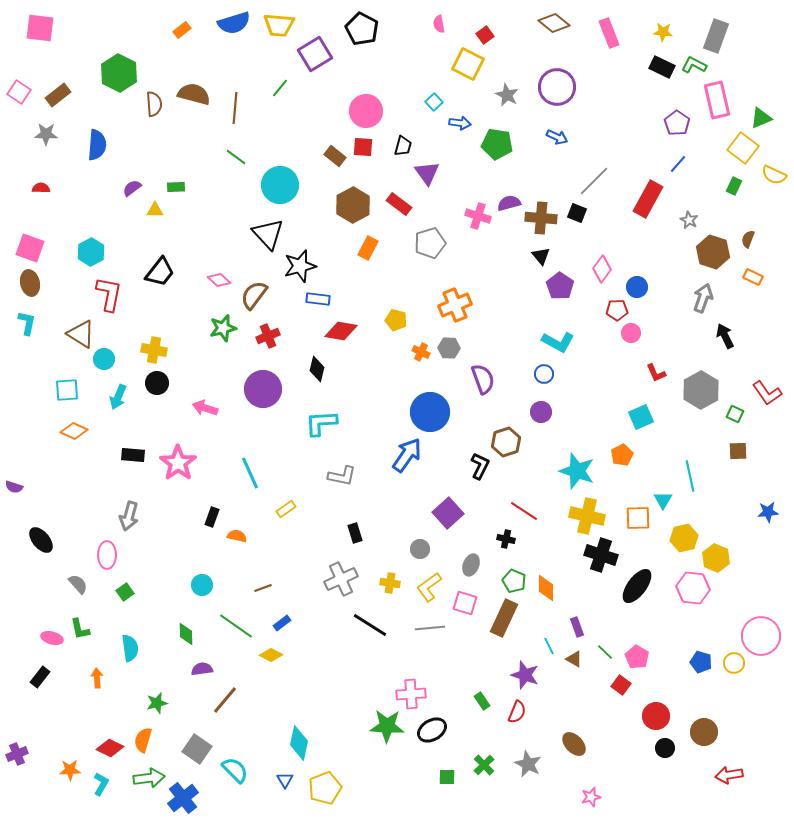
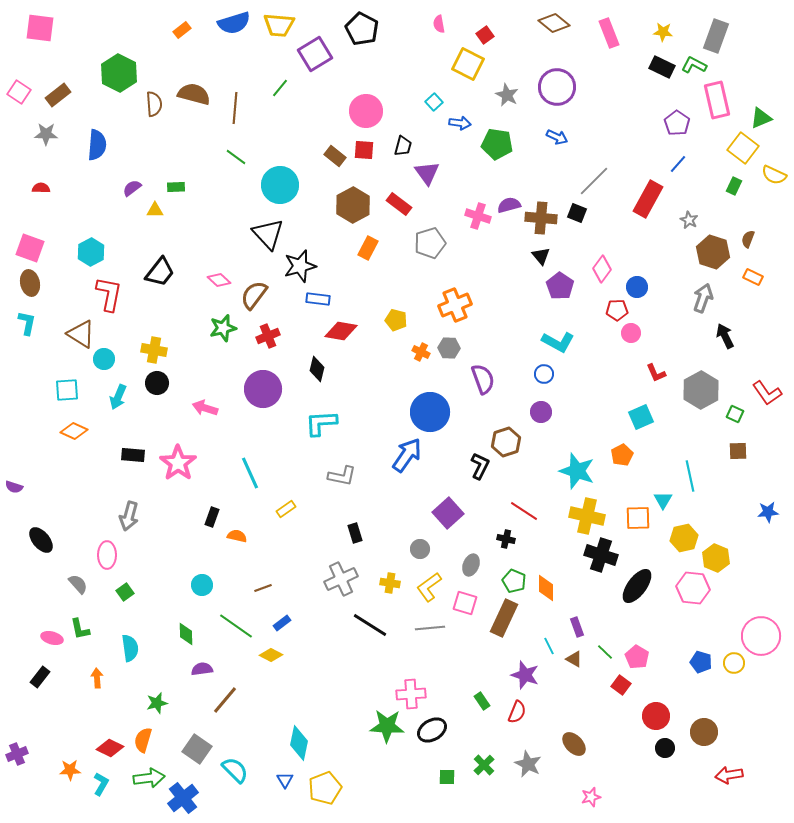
red square at (363, 147): moved 1 px right, 3 px down
purple semicircle at (509, 203): moved 2 px down
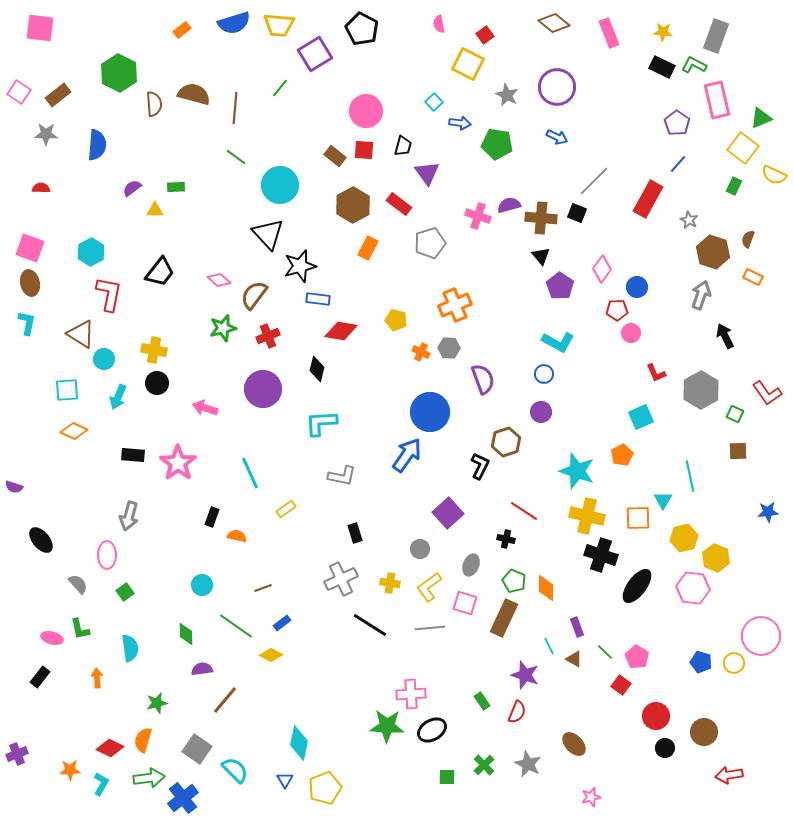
gray arrow at (703, 298): moved 2 px left, 3 px up
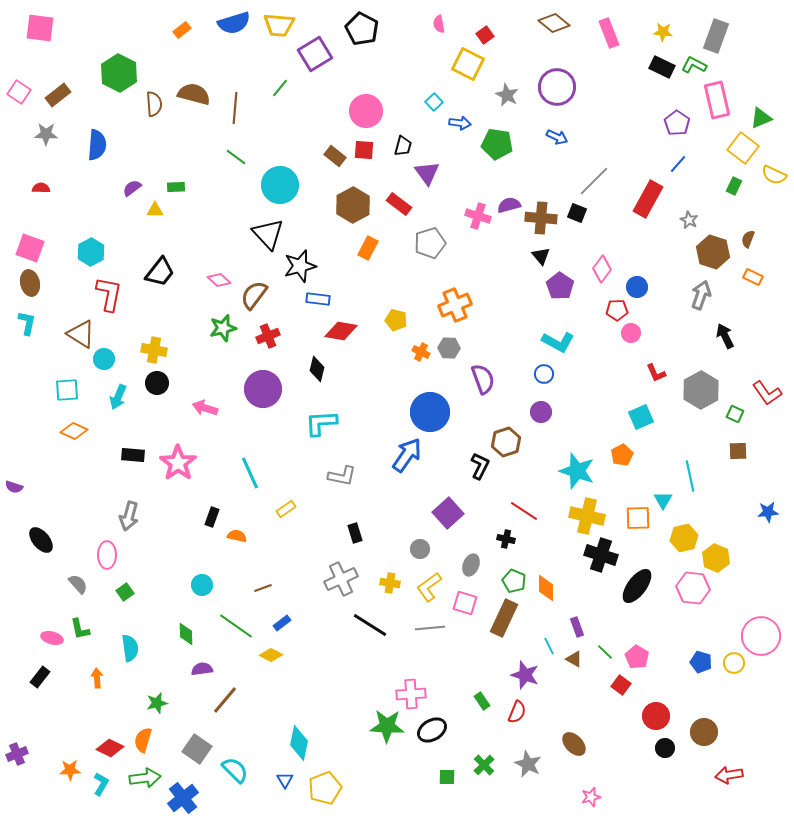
green arrow at (149, 778): moved 4 px left
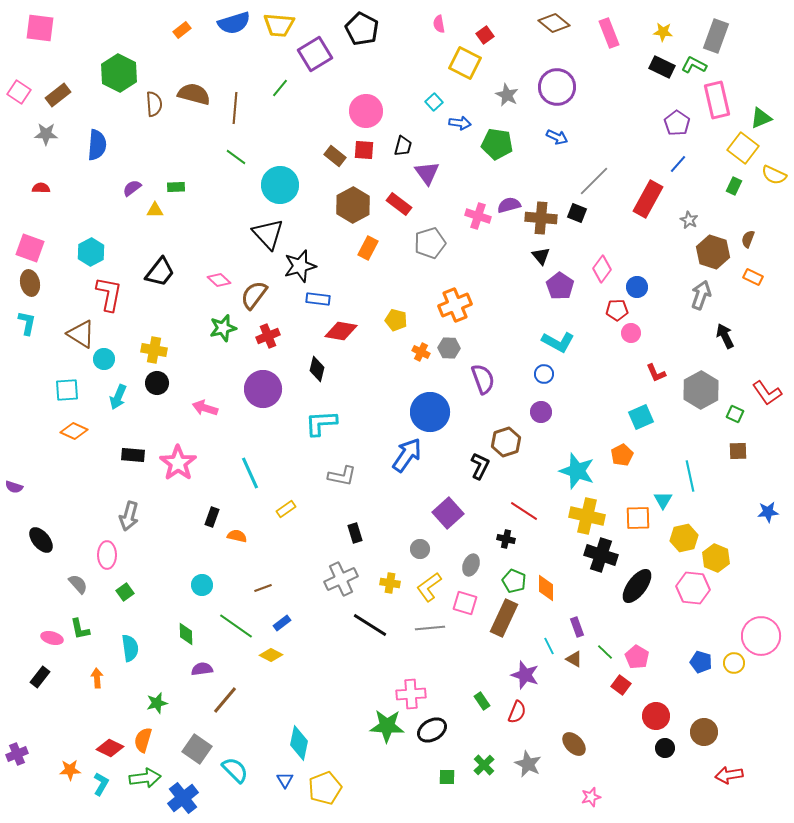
yellow square at (468, 64): moved 3 px left, 1 px up
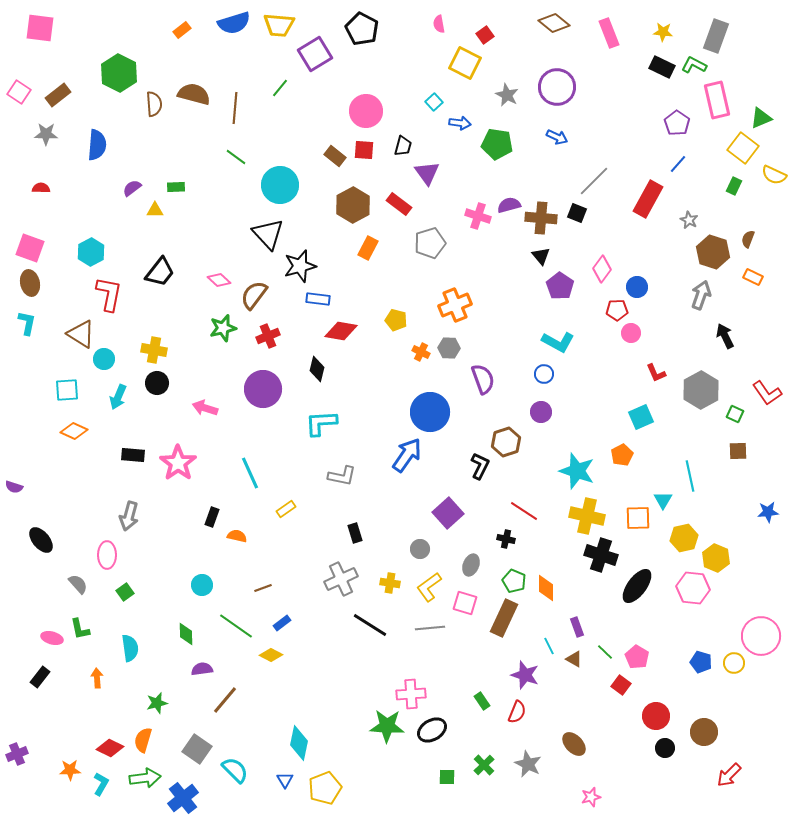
red arrow at (729, 775): rotated 36 degrees counterclockwise
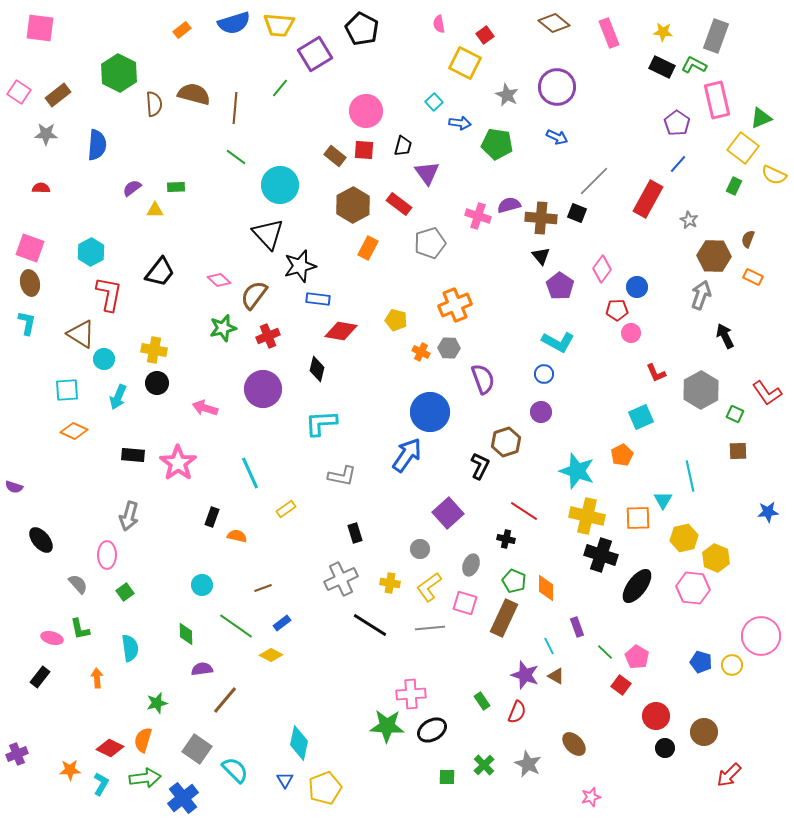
brown hexagon at (713, 252): moved 1 px right, 4 px down; rotated 16 degrees counterclockwise
brown triangle at (574, 659): moved 18 px left, 17 px down
yellow circle at (734, 663): moved 2 px left, 2 px down
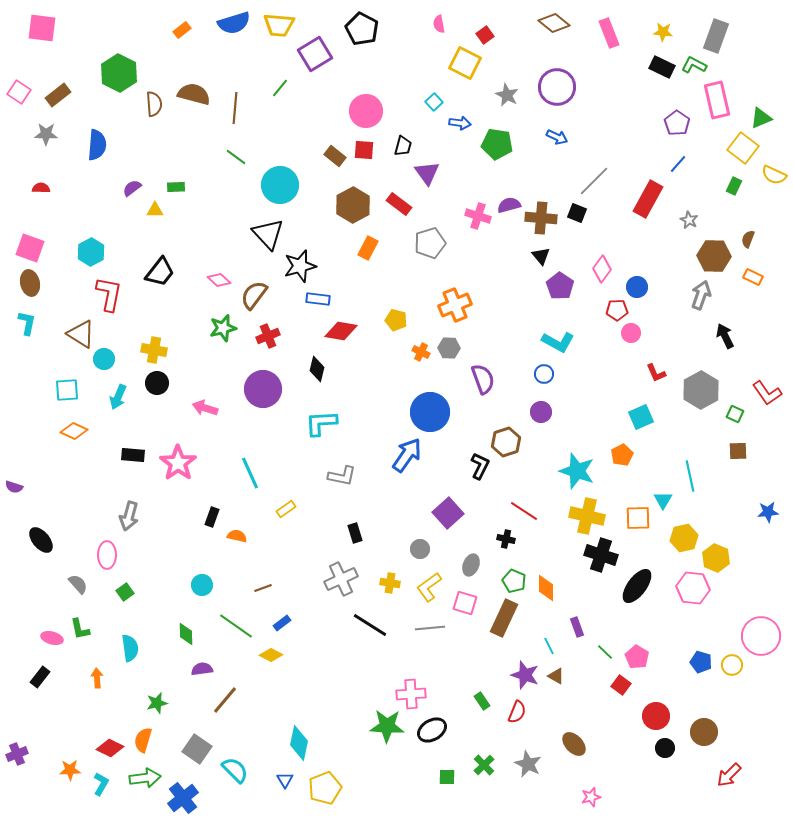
pink square at (40, 28): moved 2 px right
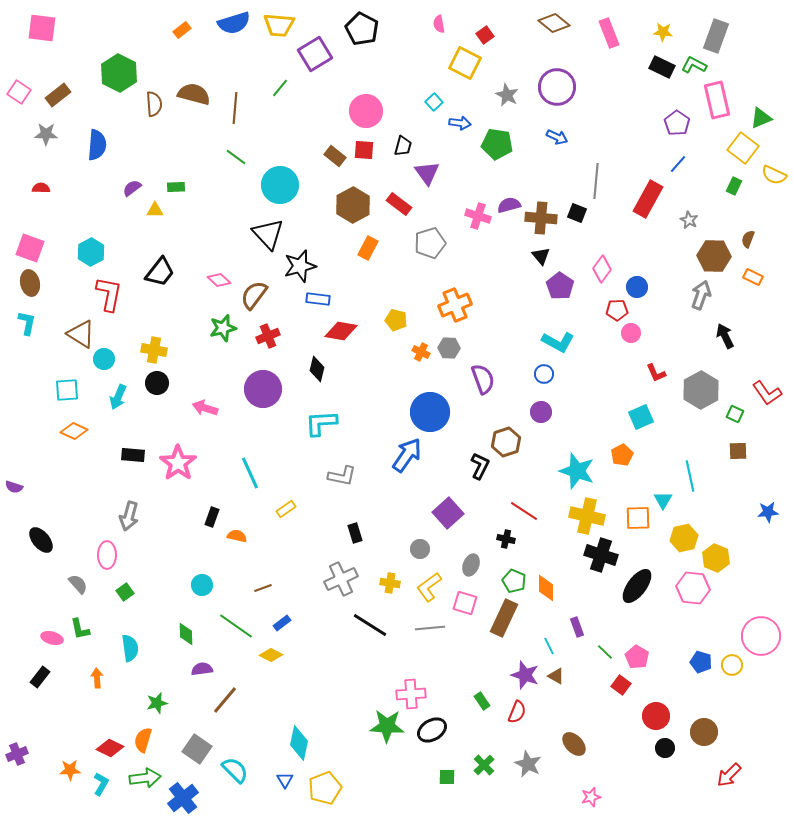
gray line at (594, 181): moved 2 px right; rotated 40 degrees counterclockwise
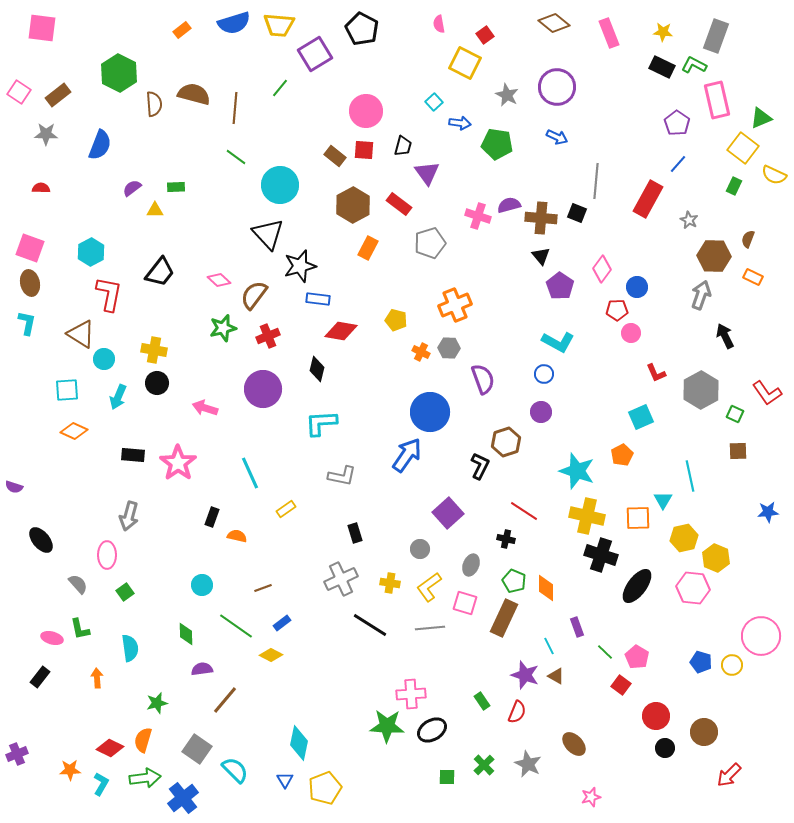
blue semicircle at (97, 145): moved 3 px right; rotated 16 degrees clockwise
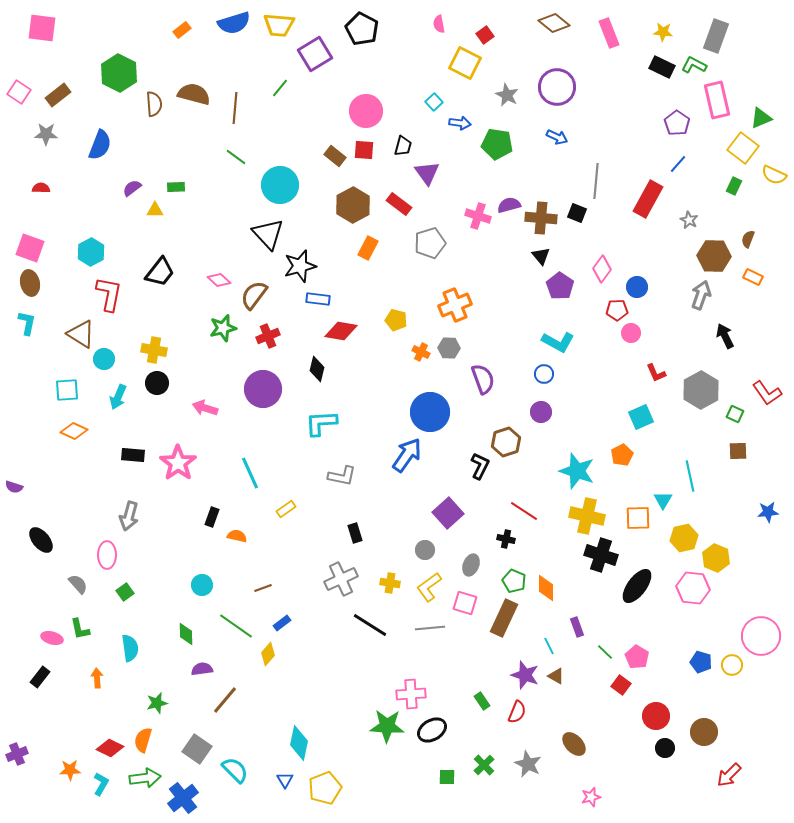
gray circle at (420, 549): moved 5 px right, 1 px down
yellow diamond at (271, 655): moved 3 px left, 1 px up; rotated 75 degrees counterclockwise
